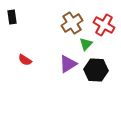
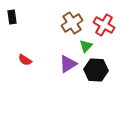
green triangle: moved 2 px down
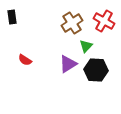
red cross: moved 4 px up
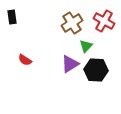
purple triangle: moved 2 px right
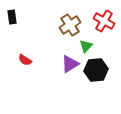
brown cross: moved 2 px left, 2 px down
black hexagon: rotated 10 degrees counterclockwise
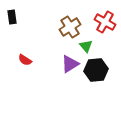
red cross: moved 1 px right, 1 px down
brown cross: moved 2 px down
green triangle: rotated 24 degrees counterclockwise
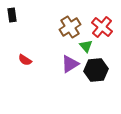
black rectangle: moved 2 px up
red cross: moved 3 px left, 5 px down; rotated 10 degrees clockwise
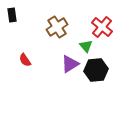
brown cross: moved 13 px left
red semicircle: rotated 24 degrees clockwise
